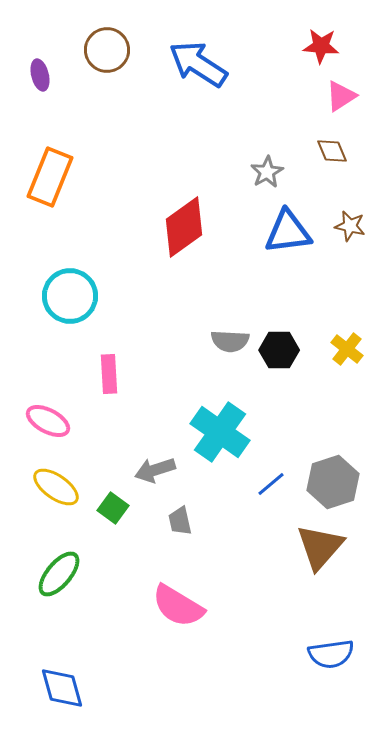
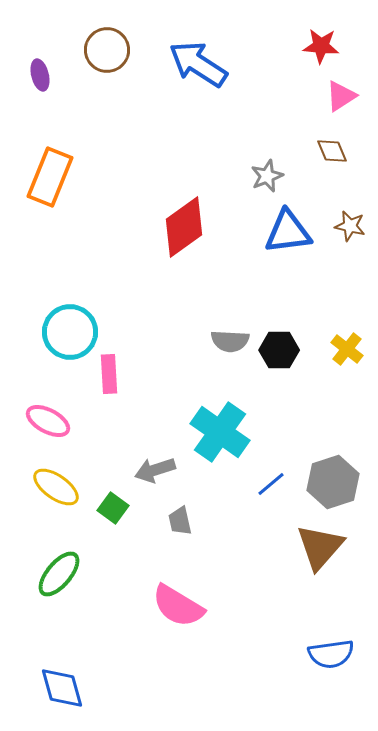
gray star: moved 4 px down; rotated 8 degrees clockwise
cyan circle: moved 36 px down
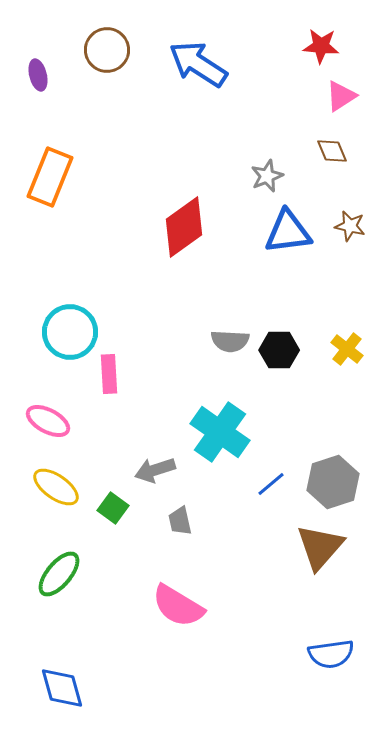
purple ellipse: moved 2 px left
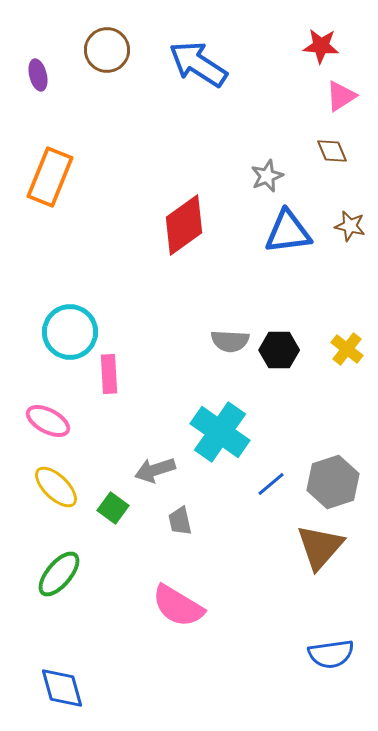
red diamond: moved 2 px up
yellow ellipse: rotated 9 degrees clockwise
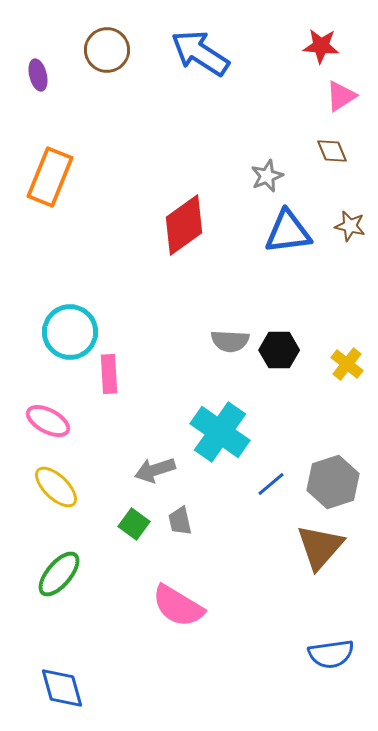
blue arrow: moved 2 px right, 11 px up
yellow cross: moved 15 px down
green square: moved 21 px right, 16 px down
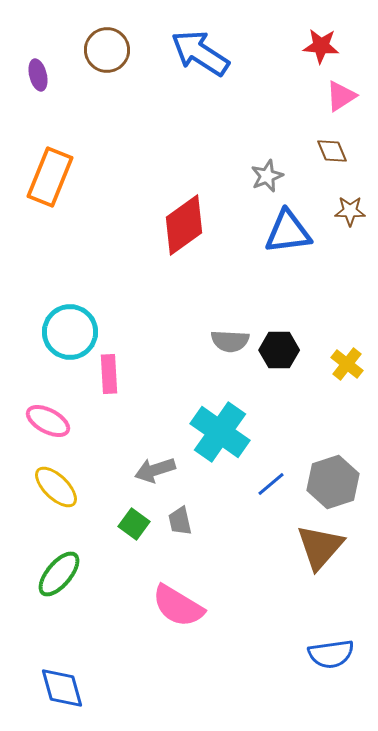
brown star: moved 15 px up; rotated 12 degrees counterclockwise
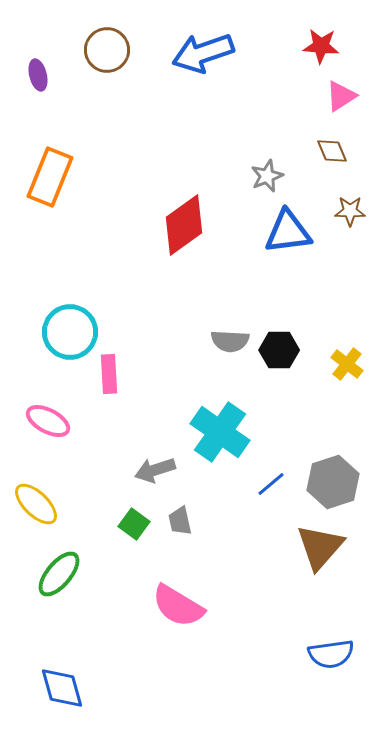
blue arrow: moved 3 px right; rotated 52 degrees counterclockwise
yellow ellipse: moved 20 px left, 17 px down
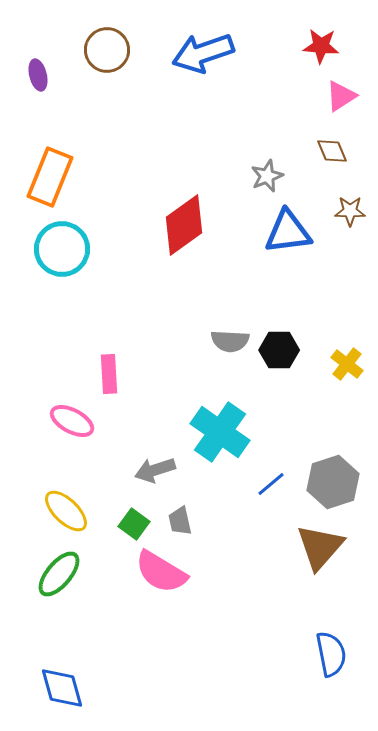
cyan circle: moved 8 px left, 83 px up
pink ellipse: moved 24 px right
yellow ellipse: moved 30 px right, 7 px down
pink semicircle: moved 17 px left, 34 px up
blue semicircle: rotated 93 degrees counterclockwise
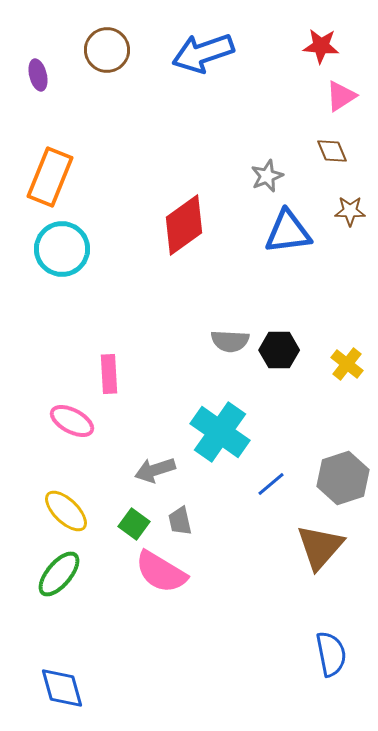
gray hexagon: moved 10 px right, 4 px up
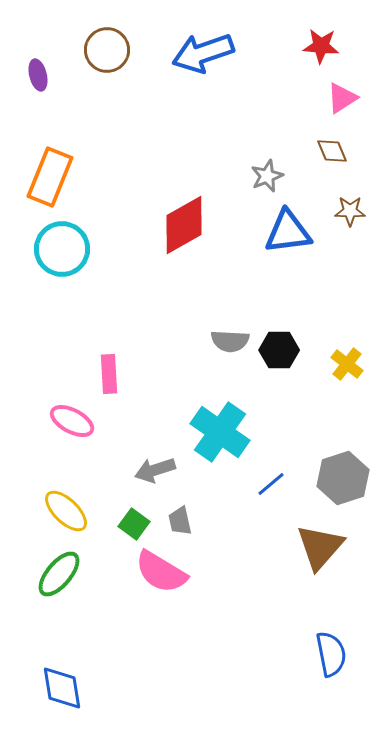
pink triangle: moved 1 px right, 2 px down
red diamond: rotated 6 degrees clockwise
blue diamond: rotated 6 degrees clockwise
